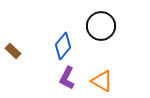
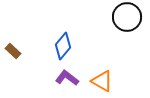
black circle: moved 26 px right, 9 px up
purple L-shape: rotated 100 degrees clockwise
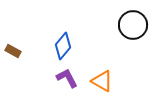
black circle: moved 6 px right, 8 px down
brown rectangle: rotated 14 degrees counterclockwise
purple L-shape: rotated 25 degrees clockwise
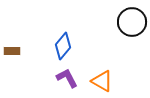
black circle: moved 1 px left, 3 px up
brown rectangle: moved 1 px left; rotated 28 degrees counterclockwise
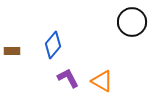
blue diamond: moved 10 px left, 1 px up
purple L-shape: moved 1 px right
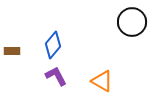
purple L-shape: moved 12 px left, 2 px up
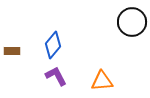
orange triangle: rotated 35 degrees counterclockwise
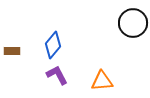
black circle: moved 1 px right, 1 px down
purple L-shape: moved 1 px right, 1 px up
